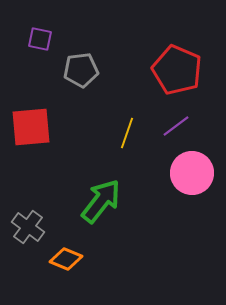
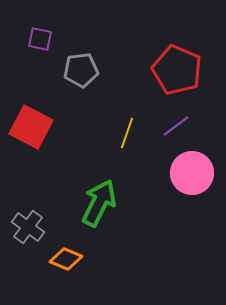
red square: rotated 33 degrees clockwise
green arrow: moved 2 px left, 2 px down; rotated 12 degrees counterclockwise
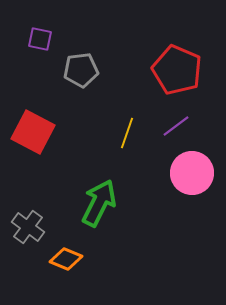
red square: moved 2 px right, 5 px down
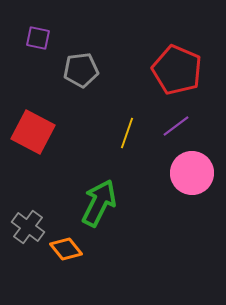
purple square: moved 2 px left, 1 px up
orange diamond: moved 10 px up; rotated 28 degrees clockwise
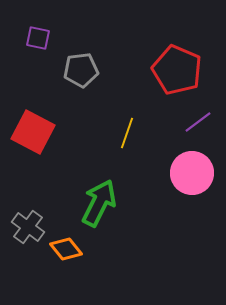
purple line: moved 22 px right, 4 px up
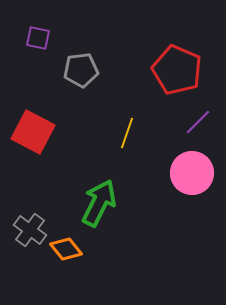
purple line: rotated 8 degrees counterclockwise
gray cross: moved 2 px right, 3 px down
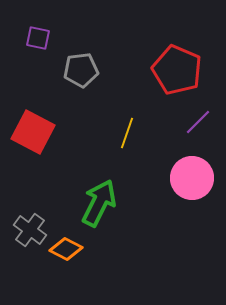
pink circle: moved 5 px down
orange diamond: rotated 24 degrees counterclockwise
